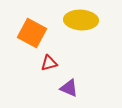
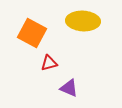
yellow ellipse: moved 2 px right, 1 px down
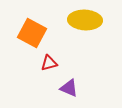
yellow ellipse: moved 2 px right, 1 px up
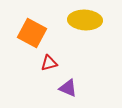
purple triangle: moved 1 px left
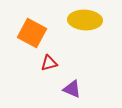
purple triangle: moved 4 px right, 1 px down
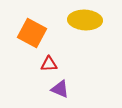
red triangle: moved 1 px down; rotated 12 degrees clockwise
purple triangle: moved 12 px left
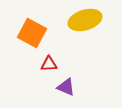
yellow ellipse: rotated 20 degrees counterclockwise
purple triangle: moved 6 px right, 2 px up
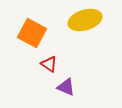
red triangle: rotated 36 degrees clockwise
